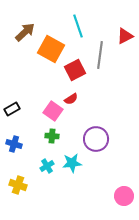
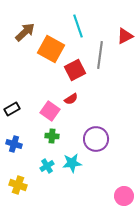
pink square: moved 3 px left
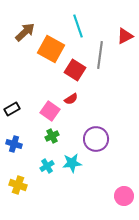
red square: rotated 30 degrees counterclockwise
green cross: rotated 32 degrees counterclockwise
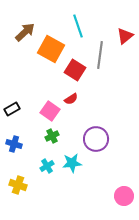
red triangle: rotated 12 degrees counterclockwise
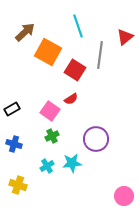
red triangle: moved 1 px down
orange square: moved 3 px left, 3 px down
